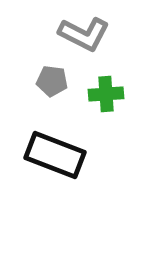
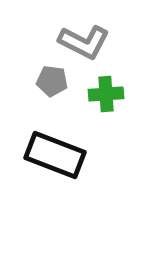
gray L-shape: moved 8 px down
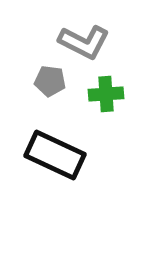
gray pentagon: moved 2 px left
black rectangle: rotated 4 degrees clockwise
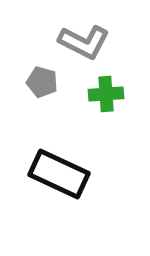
gray pentagon: moved 8 px left, 1 px down; rotated 8 degrees clockwise
black rectangle: moved 4 px right, 19 px down
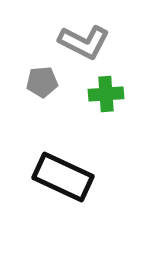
gray pentagon: rotated 20 degrees counterclockwise
black rectangle: moved 4 px right, 3 px down
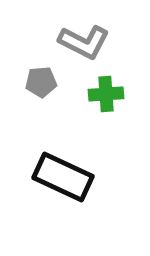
gray pentagon: moved 1 px left
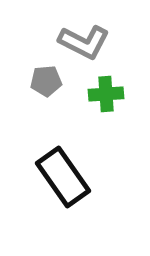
gray pentagon: moved 5 px right, 1 px up
black rectangle: rotated 30 degrees clockwise
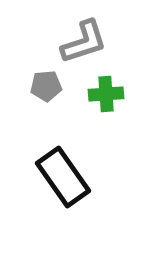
gray L-shape: rotated 45 degrees counterclockwise
gray pentagon: moved 5 px down
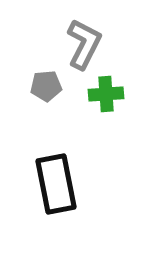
gray L-shape: moved 2 px down; rotated 45 degrees counterclockwise
black rectangle: moved 7 px left, 7 px down; rotated 24 degrees clockwise
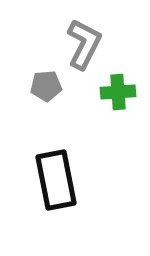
green cross: moved 12 px right, 2 px up
black rectangle: moved 4 px up
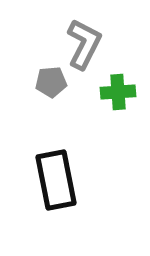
gray pentagon: moved 5 px right, 4 px up
